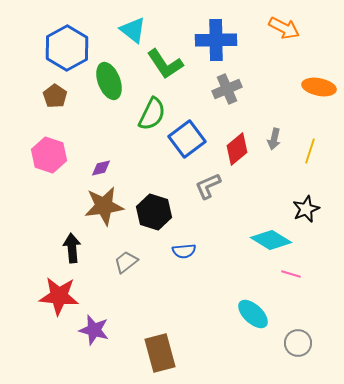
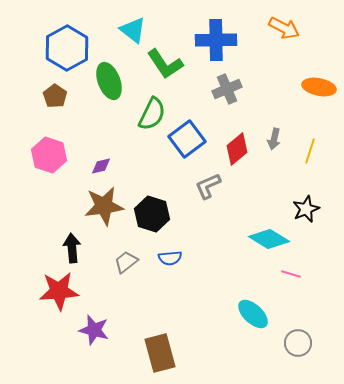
purple diamond: moved 2 px up
black hexagon: moved 2 px left, 2 px down
cyan diamond: moved 2 px left, 1 px up
blue semicircle: moved 14 px left, 7 px down
red star: moved 5 px up; rotated 9 degrees counterclockwise
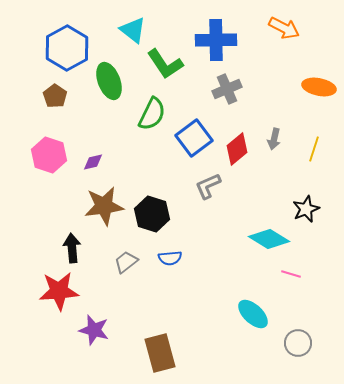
blue square: moved 7 px right, 1 px up
yellow line: moved 4 px right, 2 px up
purple diamond: moved 8 px left, 4 px up
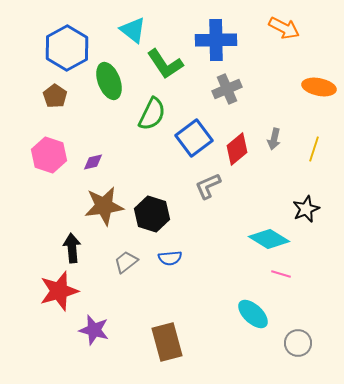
pink line: moved 10 px left
red star: rotated 12 degrees counterclockwise
brown rectangle: moved 7 px right, 11 px up
